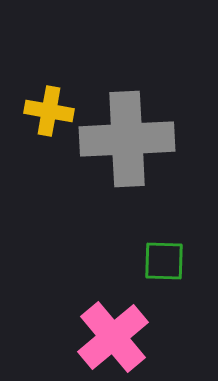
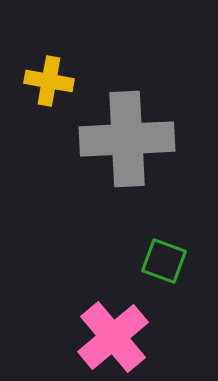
yellow cross: moved 30 px up
green square: rotated 18 degrees clockwise
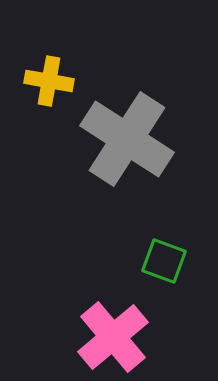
gray cross: rotated 36 degrees clockwise
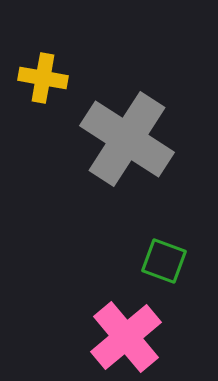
yellow cross: moved 6 px left, 3 px up
pink cross: moved 13 px right
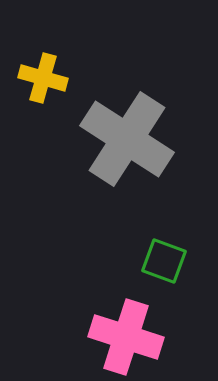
yellow cross: rotated 6 degrees clockwise
pink cross: rotated 32 degrees counterclockwise
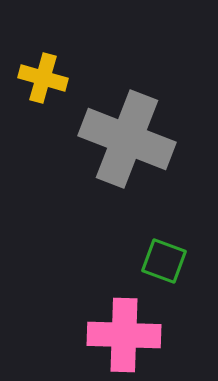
gray cross: rotated 12 degrees counterclockwise
pink cross: moved 2 px left, 2 px up; rotated 16 degrees counterclockwise
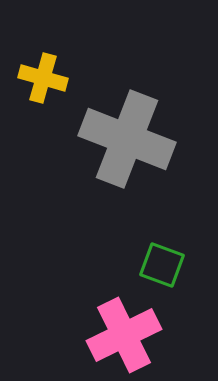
green square: moved 2 px left, 4 px down
pink cross: rotated 28 degrees counterclockwise
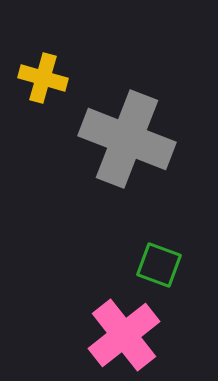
green square: moved 3 px left
pink cross: rotated 12 degrees counterclockwise
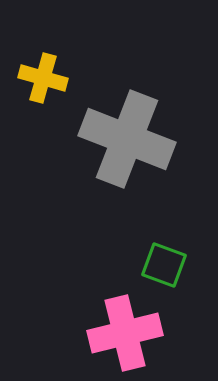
green square: moved 5 px right
pink cross: moved 1 px right, 2 px up; rotated 24 degrees clockwise
